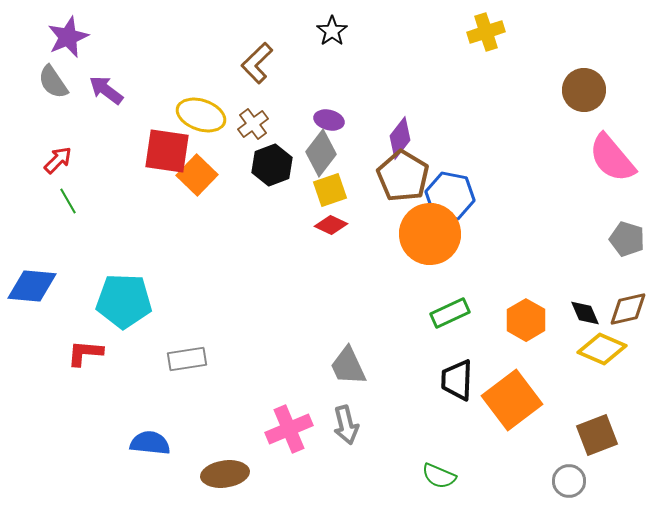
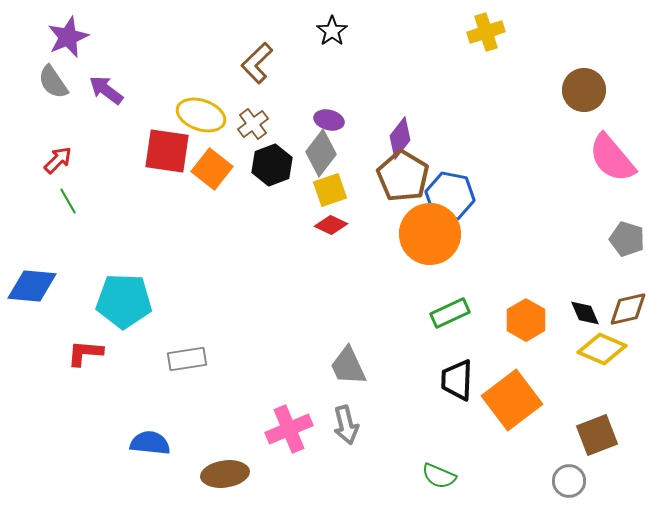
orange square at (197, 175): moved 15 px right, 6 px up; rotated 6 degrees counterclockwise
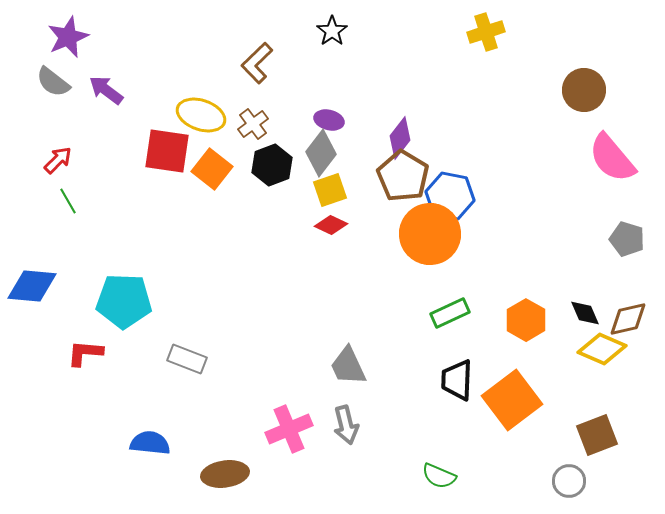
gray semicircle at (53, 82): rotated 18 degrees counterclockwise
brown diamond at (628, 309): moved 10 px down
gray rectangle at (187, 359): rotated 30 degrees clockwise
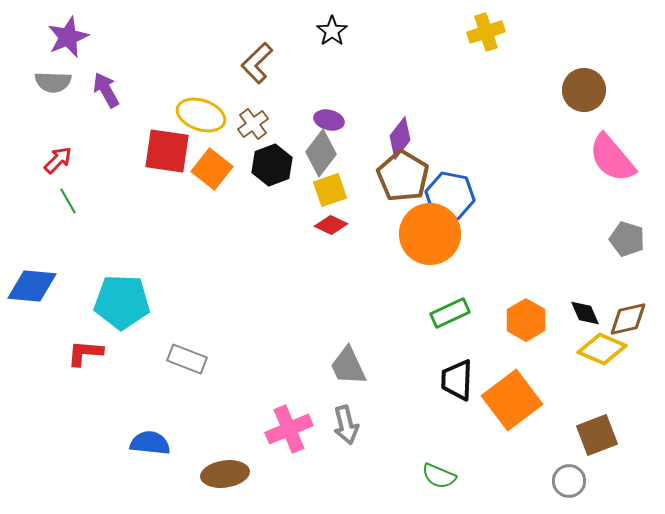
gray semicircle at (53, 82): rotated 36 degrees counterclockwise
purple arrow at (106, 90): rotated 24 degrees clockwise
cyan pentagon at (124, 301): moved 2 px left, 1 px down
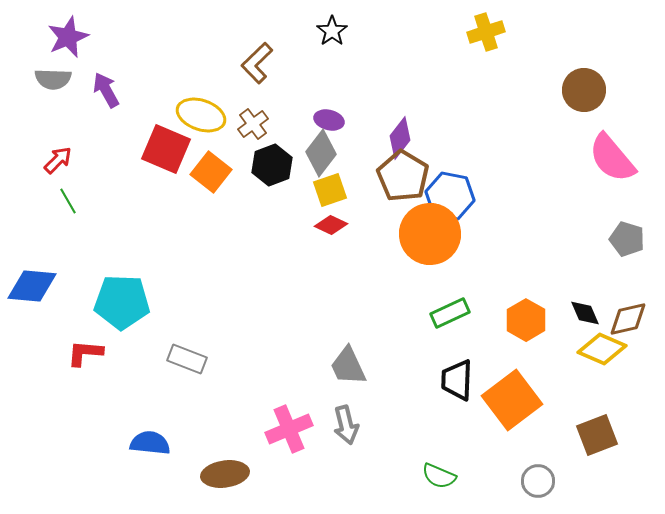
gray semicircle at (53, 82): moved 3 px up
red square at (167, 151): moved 1 px left, 2 px up; rotated 15 degrees clockwise
orange square at (212, 169): moved 1 px left, 3 px down
gray circle at (569, 481): moved 31 px left
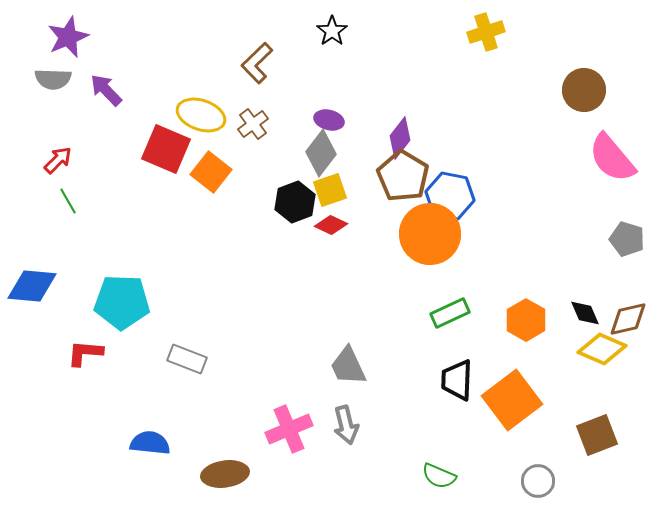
purple arrow at (106, 90): rotated 15 degrees counterclockwise
black hexagon at (272, 165): moved 23 px right, 37 px down
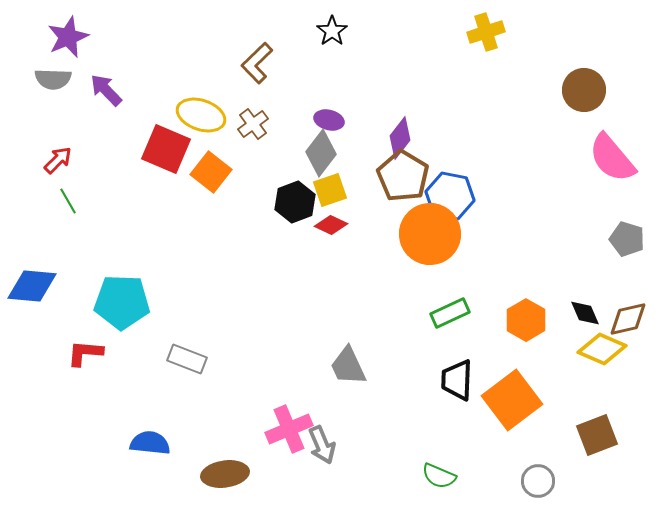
gray arrow at (346, 425): moved 24 px left, 20 px down; rotated 9 degrees counterclockwise
